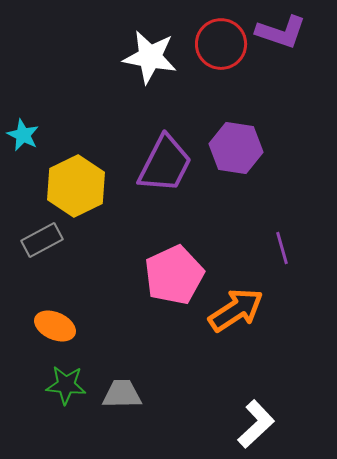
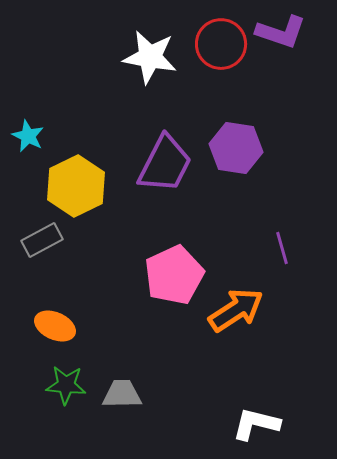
cyan star: moved 5 px right, 1 px down
white L-shape: rotated 123 degrees counterclockwise
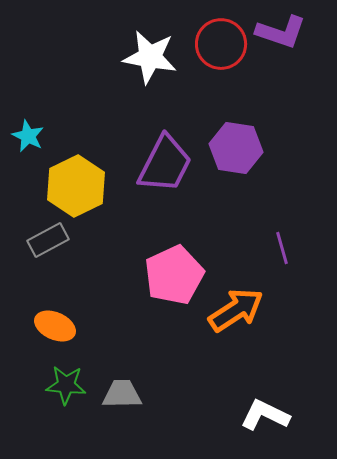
gray rectangle: moved 6 px right
white L-shape: moved 9 px right, 9 px up; rotated 12 degrees clockwise
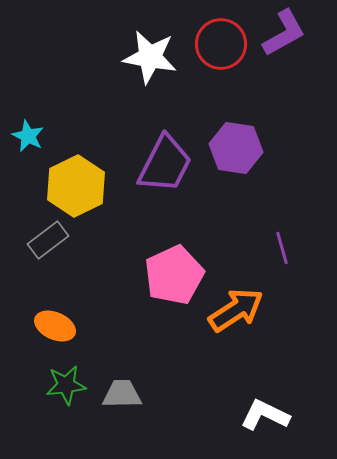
purple L-shape: moved 3 px right, 1 px down; rotated 48 degrees counterclockwise
gray rectangle: rotated 9 degrees counterclockwise
green star: rotated 12 degrees counterclockwise
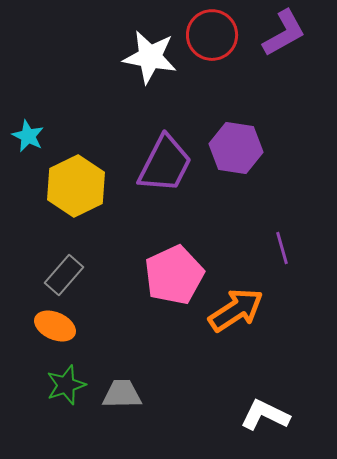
red circle: moved 9 px left, 9 px up
gray rectangle: moved 16 px right, 35 px down; rotated 12 degrees counterclockwise
green star: rotated 12 degrees counterclockwise
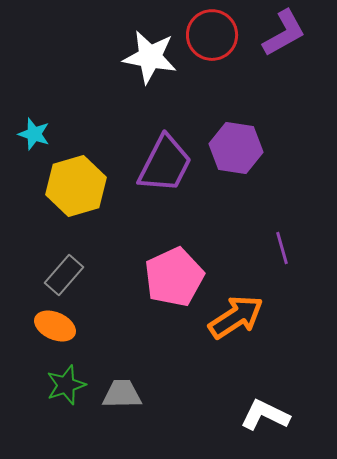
cyan star: moved 6 px right, 2 px up; rotated 8 degrees counterclockwise
yellow hexagon: rotated 10 degrees clockwise
pink pentagon: moved 2 px down
orange arrow: moved 7 px down
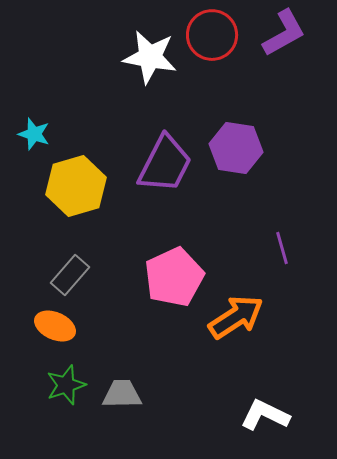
gray rectangle: moved 6 px right
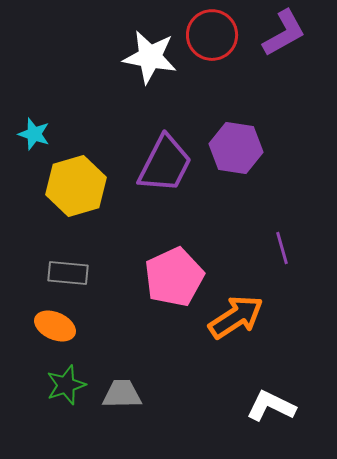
gray rectangle: moved 2 px left, 2 px up; rotated 54 degrees clockwise
white L-shape: moved 6 px right, 9 px up
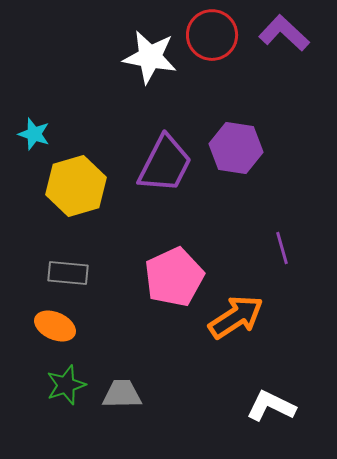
purple L-shape: rotated 108 degrees counterclockwise
